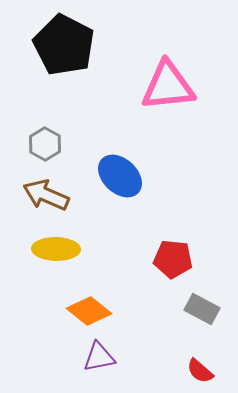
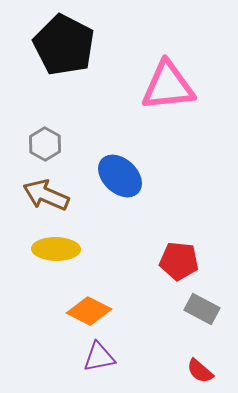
red pentagon: moved 6 px right, 2 px down
orange diamond: rotated 12 degrees counterclockwise
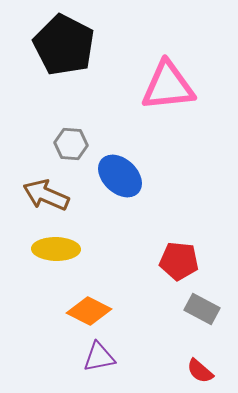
gray hexagon: moved 26 px right; rotated 24 degrees counterclockwise
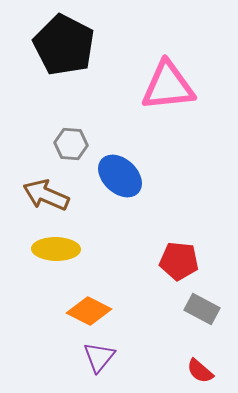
purple triangle: rotated 40 degrees counterclockwise
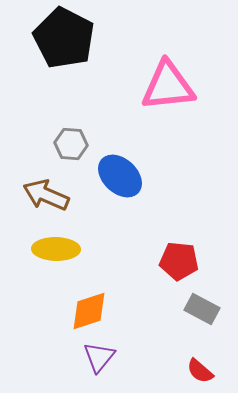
black pentagon: moved 7 px up
orange diamond: rotated 45 degrees counterclockwise
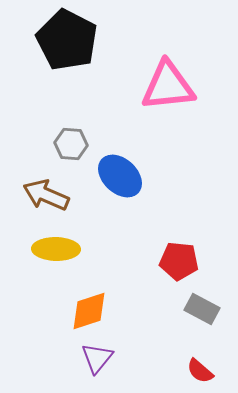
black pentagon: moved 3 px right, 2 px down
purple triangle: moved 2 px left, 1 px down
